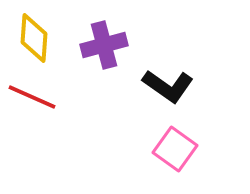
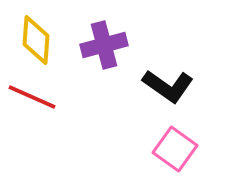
yellow diamond: moved 2 px right, 2 px down
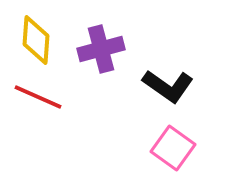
purple cross: moved 3 px left, 4 px down
red line: moved 6 px right
pink square: moved 2 px left, 1 px up
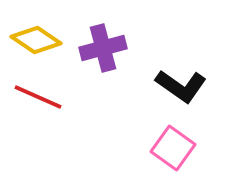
yellow diamond: rotated 60 degrees counterclockwise
purple cross: moved 2 px right, 1 px up
black L-shape: moved 13 px right
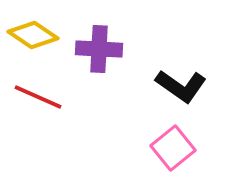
yellow diamond: moved 3 px left, 5 px up
purple cross: moved 4 px left, 1 px down; rotated 18 degrees clockwise
pink square: rotated 15 degrees clockwise
